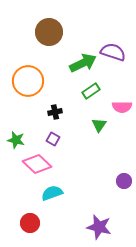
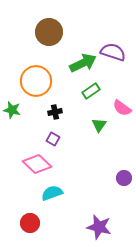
orange circle: moved 8 px right
pink semicircle: moved 1 px down; rotated 36 degrees clockwise
green star: moved 4 px left, 30 px up
purple circle: moved 3 px up
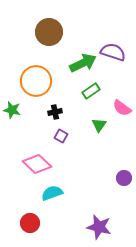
purple square: moved 8 px right, 3 px up
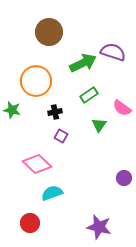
green rectangle: moved 2 px left, 4 px down
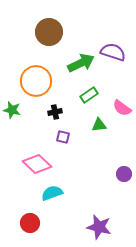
green arrow: moved 2 px left
green triangle: rotated 49 degrees clockwise
purple square: moved 2 px right, 1 px down; rotated 16 degrees counterclockwise
purple circle: moved 4 px up
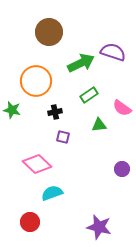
purple circle: moved 2 px left, 5 px up
red circle: moved 1 px up
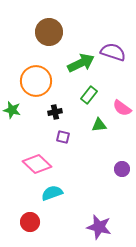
green rectangle: rotated 18 degrees counterclockwise
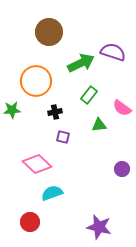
green star: rotated 18 degrees counterclockwise
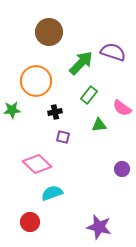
green arrow: rotated 20 degrees counterclockwise
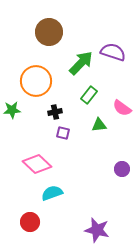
purple square: moved 4 px up
purple star: moved 2 px left, 3 px down
